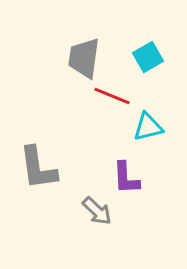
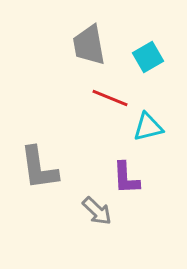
gray trapezoid: moved 5 px right, 13 px up; rotated 18 degrees counterclockwise
red line: moved 2 px left, 2 px down
gray L-shape: moved 1 px right
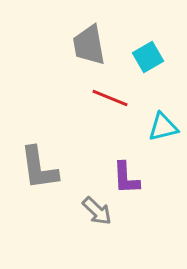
cyan triangle: moved 15 px right
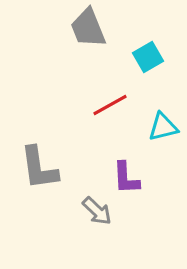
gray trapezoid: moved 1 px left, 17 px up; rotated 12 degrees counterclockwise
red line: moved 7 px down; rotated 51 degrees counterclockwise
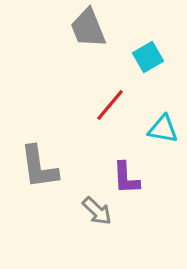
red line: rotated 21 degrees counterclockwise
cyan triangle: moved 2 px down; rotated 24 degrees clockwise
gray L-shape: moved 1 px up
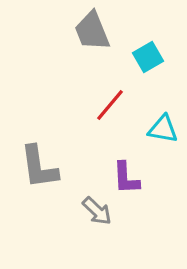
gray trapezoid: moved 4 px right, 3 px down
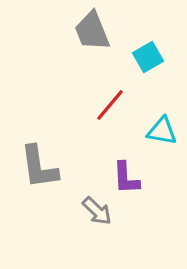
cyan triangle: moved 1 px left, 2 px down
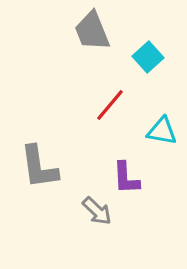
cyan square: rotated 12 degrees counterclockwise
